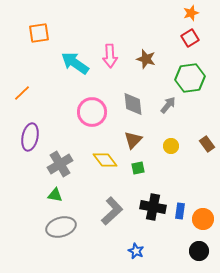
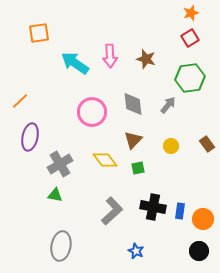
orange line: moved 2 px left, 8 px down
gray ellipse: moved 19 px down; rotated 64 degrees counterclockwise
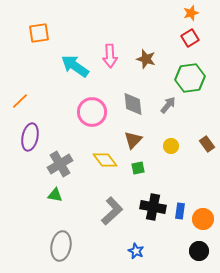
cyan arrow: moved 3 px down
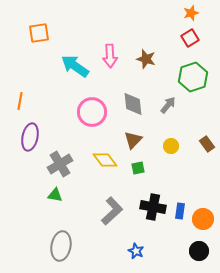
green hexagon: moved 3 px right, 1 px up; rotated 12 degrees counterclockwise
orange line: rotated 36 degrees counterclockwise
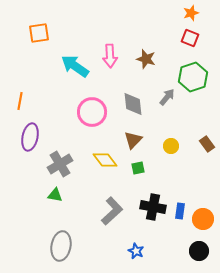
red square: rotated 36 degrees counterclockwise
gray arrow: moved 1 px left, 8 px up
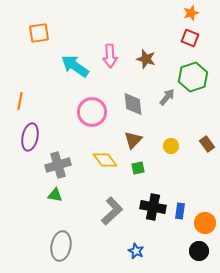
gray cross: moved 2 px left, 1 px down; rotated 15 degrees clockwise
orange circle: moved 2 px right, 4 px down
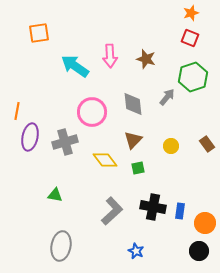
orange line: moved 3 px left, 10 px down
gray cross: moved 7 px right, 23 px up
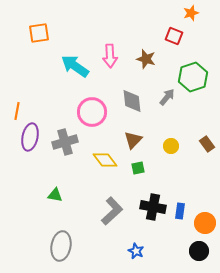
red square: moved 16 px left, 2 px up
gray diamond: moved 1 px left, 3 px up
